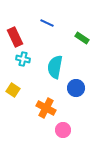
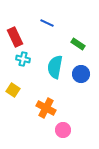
green rectangle: moved 4 px left, 6 px down
blue circle: moved 5 px right, 14 px up
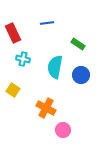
blue line: rotated 32 degrees counterclockwise
red rectangle: moved 2 px left, 4 px up
blue circle: moved 1 px down
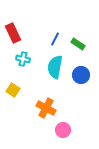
blue line: moved 8 px right, 16 px down; rotated 56 degrees counterclockwise
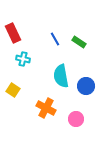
blue line: rotated 56 degrees counterclockwise
green rectangle: moved 1 px right, 2 px up
cyan semicircle: moved 6 px right, 9 px down; rotated 20 degrees counterclockwise
blue circle: moved 5 px right, 11 px down
pink circle: moved 13 px right, 11 px up
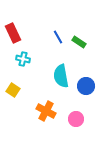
blue line: moved 3 px right, 2 px up
orange cross: moved 3 px down
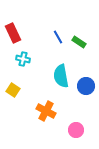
pink circle: moved 11 px down
